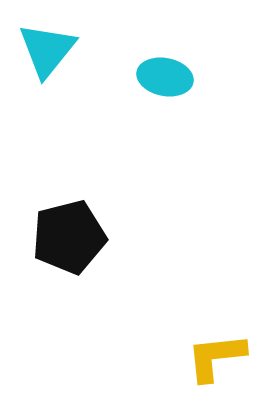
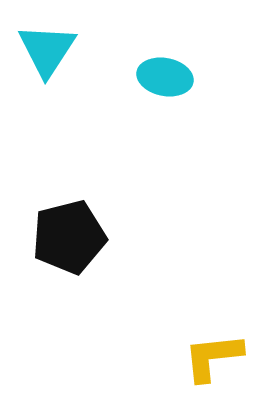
cyan triangle: rotated 6 degrees counterclockwise
yellow L-shape: moved 3 px left
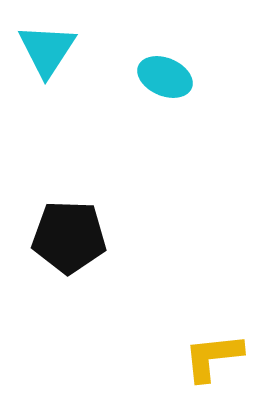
cyan ellipse: rotated 12 degrees clockwise
black pentagon: rotated 16 degrees clockwise
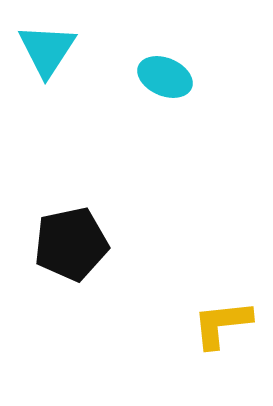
black pentagon: moved 2 px right, 7 px down; rotated 14 degrees counterclockwise
yellow L-shape: moved 9 px right, 33 px up
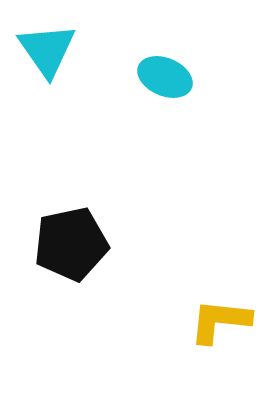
cyan triangle: rotated 8 degrees counterclockwise
yellow L-shape: moved 2 px left, 3 px up; rotated 12 degrees clockwise
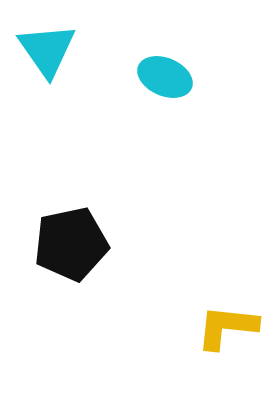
yellow L-shape: moved 7 px right, 6 px down
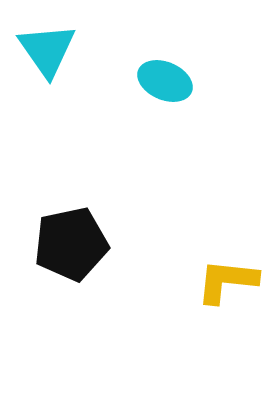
cyan ellipse: moved 4 px down
yellow L-shape: moved 46 px up
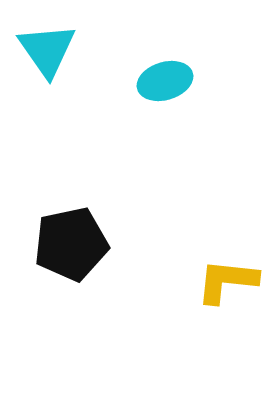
cyan ellipse: rotated 40 degrees counterclockwise
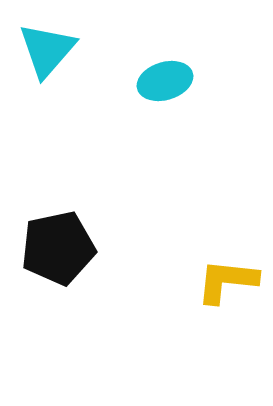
cyan triangle: rotated 16 degrees clockwise
black pentagon: moved 13 px left, 4 px down
